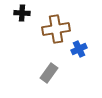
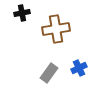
black cross: rotated 14 degrees counterclockwise
blue cross: moved 19 px down
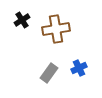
black cross: moved 7 px down; rotated 21 degrees counterclockwise
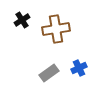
gray rectangle: rotated 18 degrees clockwise
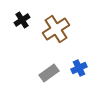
brown cross: rotated 24 degrees counterclockwise
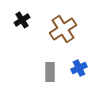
brown cross: moved 7 px right
gray rectangle: moved 1 px right, 1 px up; rotated 54 degrees counterclockwise
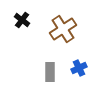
black cross: rotated 21 degrees counterclockwise
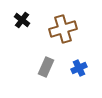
brown cross: rotated 16 degrees clockwise
gray rectangle: moved 4 px left, 5 px up; rotated 24 degrees clockwise
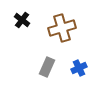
brown cross: moved 1 px left, 1 px up
gray rectangle: moved 1 px right
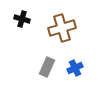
black cross: moved 1 px up; rotated 21 degrees counterclockwise
blue cross: moved 4 px left
